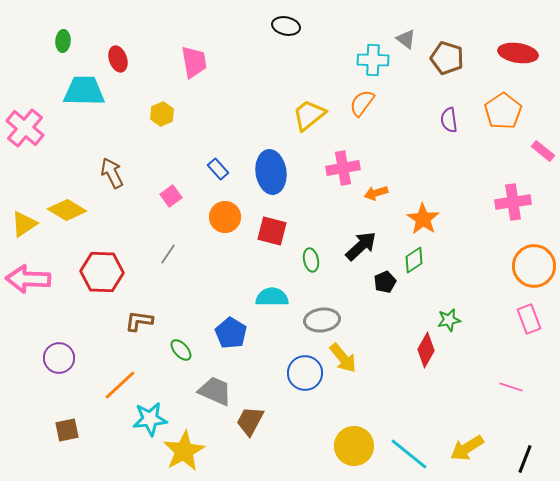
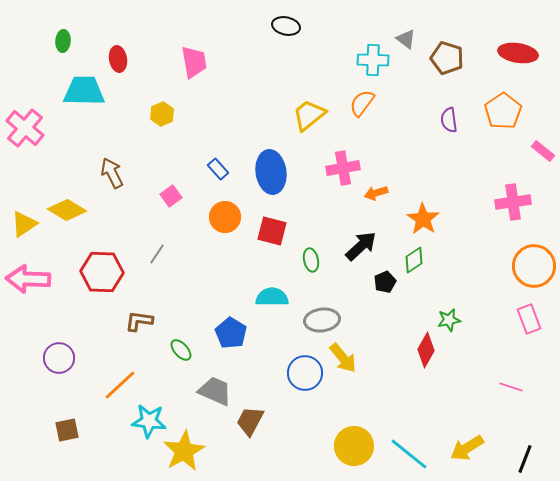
red ellipse at (118, 59): rotated 10 degrees clockwise
gray line at (168, 254): moved 11 px left
cyan star at (150, 419): moved 1 px left, 2 px down; rotated 12 degrees clockwise
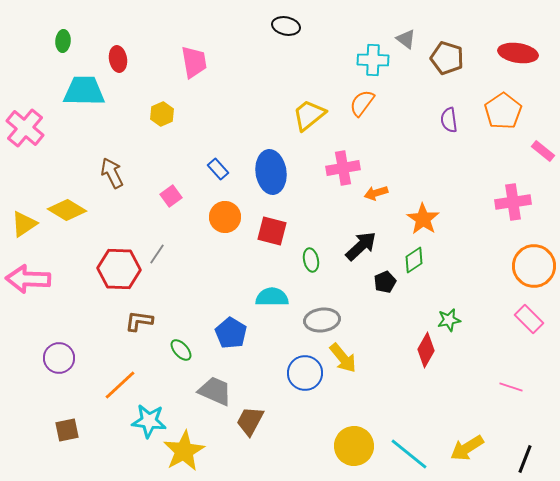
red hexagon at (102, 272): moved 17 px right, 3 px up
pink rectangle at (529, 319): rotated 24 degrees counterclockwise
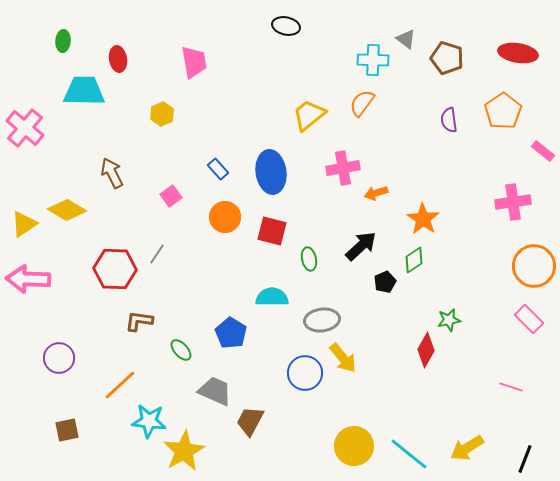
green ellipse at (311, 260): moved 2 px left, 1 px up
red hexagon at (119, 269): moved 4 px left
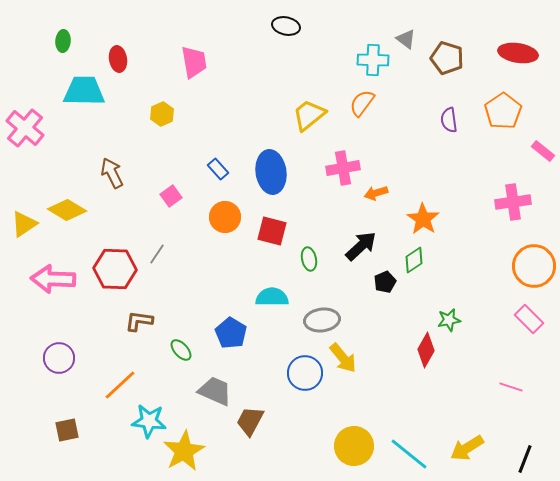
pink arrow at (28, 279): moved 25 px right
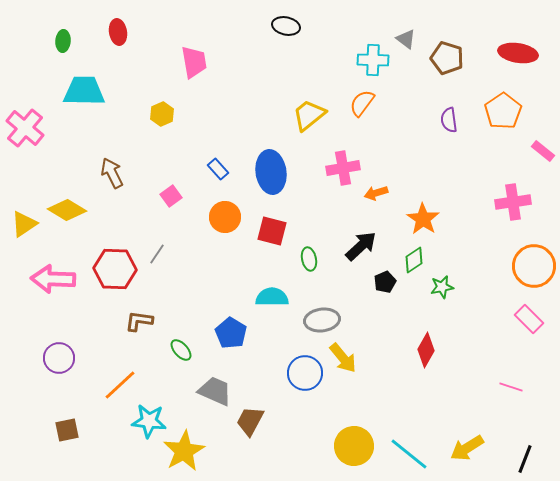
red ellipse at (118, 59): moved 27 px up
green star at (449, 320): moved 7 px left, 33 px up
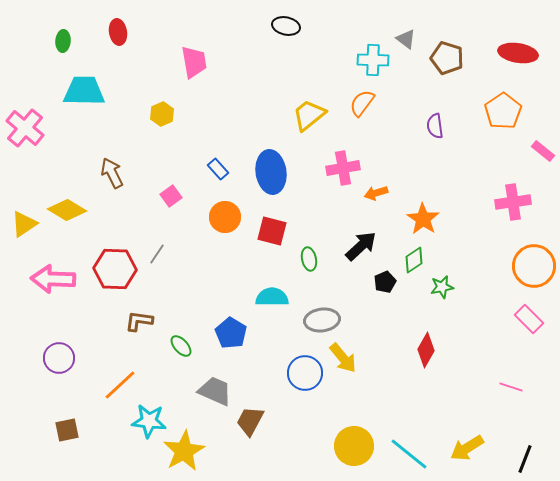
purple semicircle at (449, 120): moved 14 px left, 6 px down
green ellipse at (181, 350): moved 4 px up
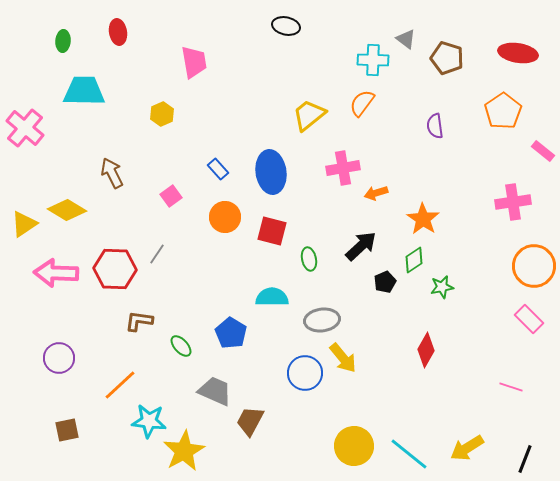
pink arrow at (53, 279): moved 3 px right, 6 px up
